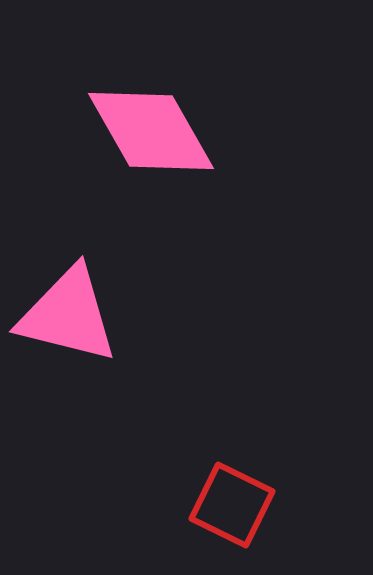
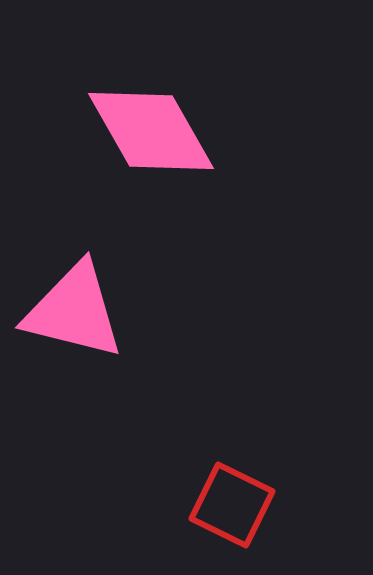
pink triangle: moved 6 px right, 4 px up
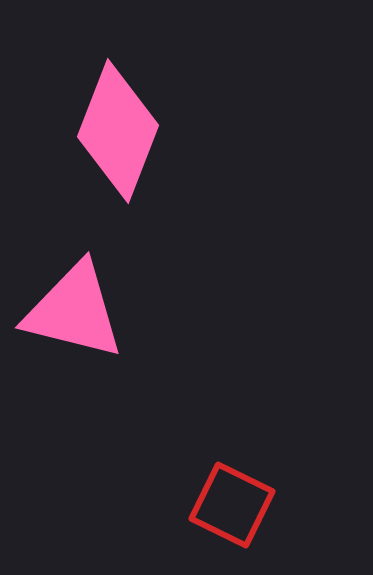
pink diamond: moved 33 px left; rotated 51 degrees clockwise
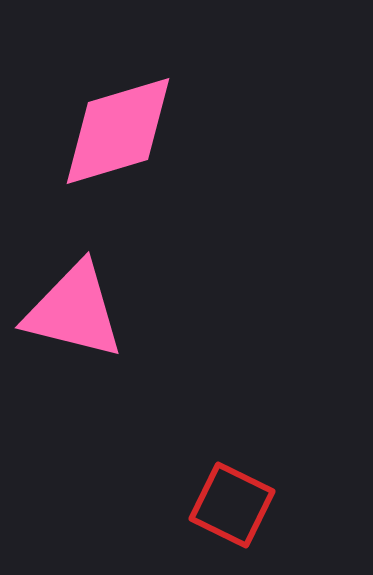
pink diamond: rotated 52 degrees clockwise
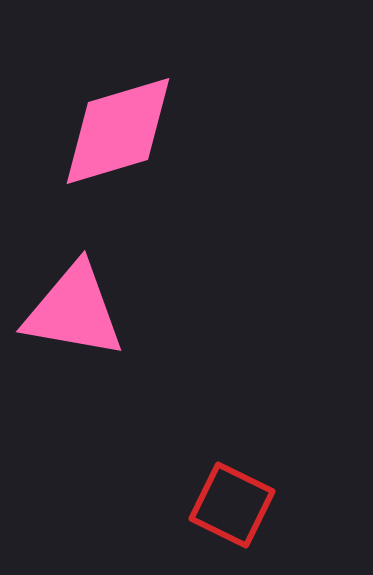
pink triangle: rotated 4 degrees counterclockwise
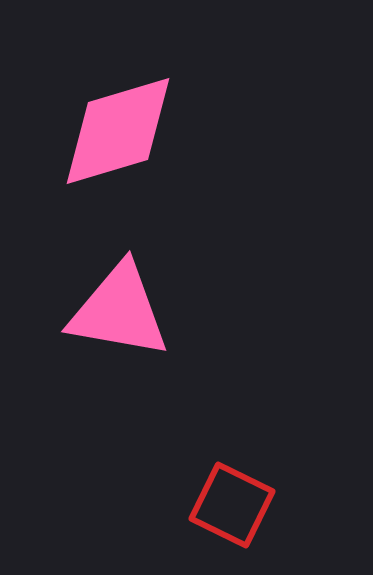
pink triangle: moved 45 px right
